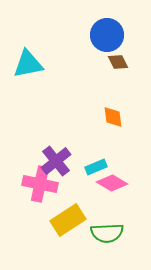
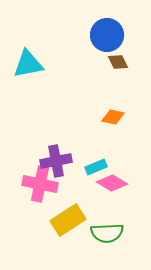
orange diamond: rotated 70 degrees counterclockwise
purple cross: rotated 28 degrees clockwise
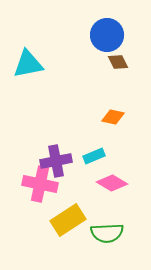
cyan rectangle: moved 2 px left, 11 px up
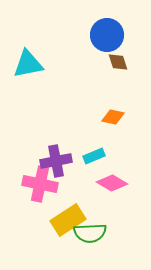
brown diamond: rotated 10 degrees clockwise
green semicircle: moved 17 px left
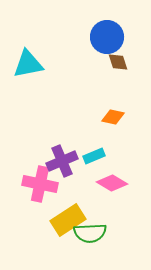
blue circle: moved 2 px down
purple cross: moved 6 px right; rotated 12 degrees counterclockwise
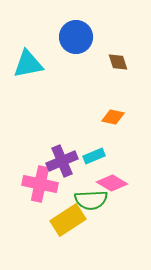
blue circle: moved 31 px left
green semicircle: moved 1 px right, 33 px up
